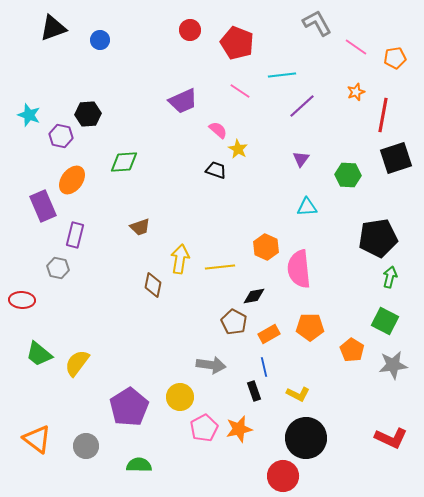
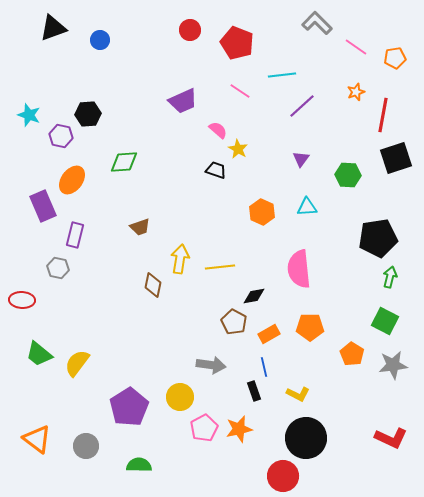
gray L-shape at (317, 23): rotated 16 degrees counterclockwise
orange hexagon at (266, 247): moved 4 px left, 35 px up
orange pentagon at (352, 350): moved 4 px down
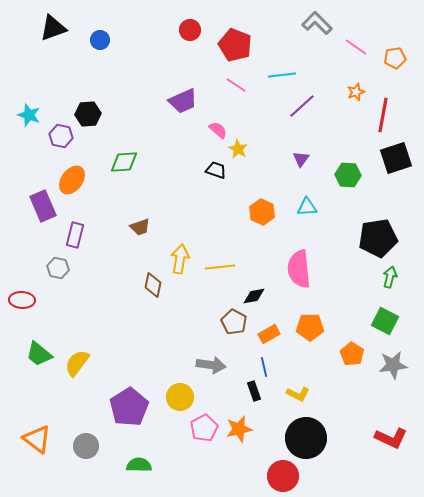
red pentagon at (237, 43): moved 2 px left, 2 px down
pink line at (240, 91): moved 4 px left, 6 px up
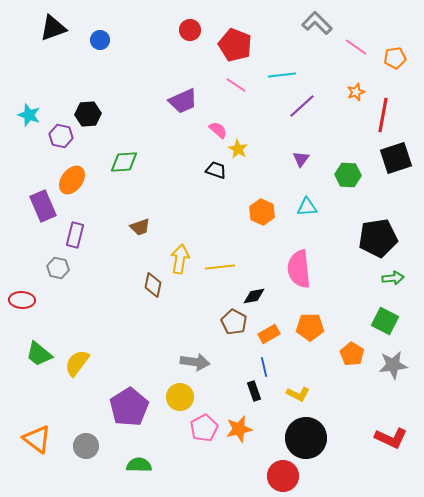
green arrow at (390, 277): moved 3 px right, 1 px down; rotated 70 degrees clockwise
gray arrow at (211, 365): moved 16 px left, 3 px up
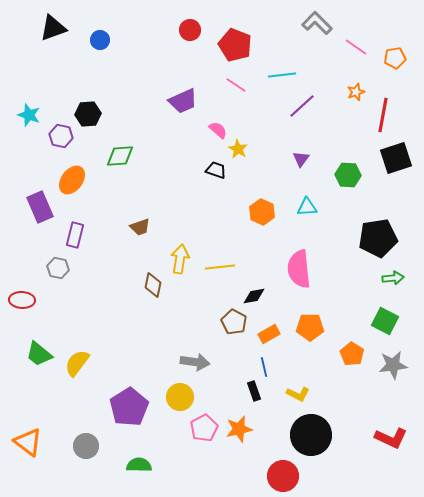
green diamond at (124, 162): moved 4 px left, 6 px up
purple rectangle at (43, 206): moved 3 px left, 1 px down
black circle at (306, 438): moved 5 px right, 3 px up
orange triangle at (37, 439): moved 9 px left, 3 px down
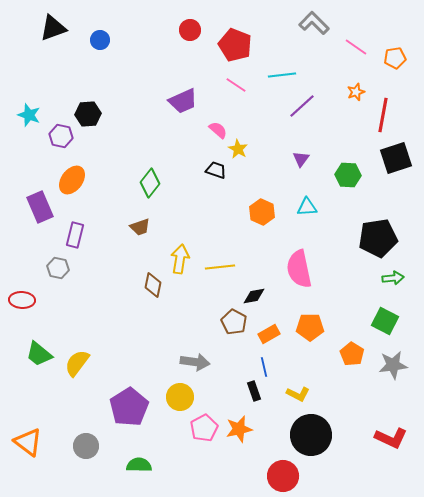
gray L-shape at (317, 23): moved 3 px left
green diamond at (120, 156): moved 30 px right, 27 px down; rotated 48 degrees counterclockwise
pink semicircle at (299, 269): rotated 6 degrees counterclockwise
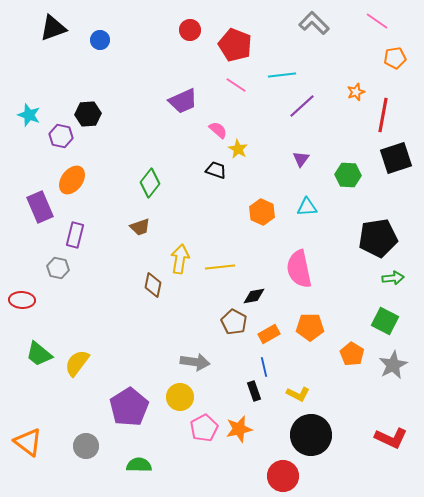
pink line at (356, 47): moved 21 px right, 26 px up
gray star at (393, 365): rotated 20 degrees counterclockwise
